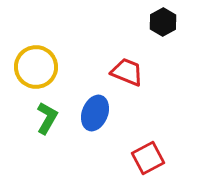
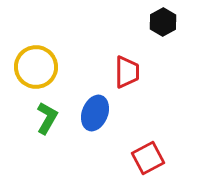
red trapezoid: rotated 68 degrees clockwise
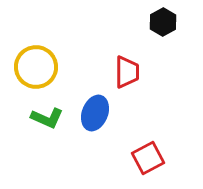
green L-shape: rotated 84 degrees clockwise
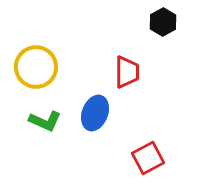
green L-shape: moved 2 px left, 3 px down
